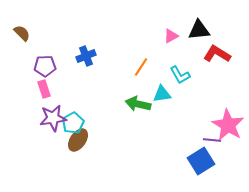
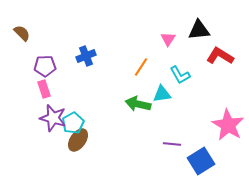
pink triangle: moved 3 px left, 3 px down; rotated 28 degrees counterclockwise
red L-shape: moved 3 px right, 2 px down
purple star: rotated 24 degrees clockwise
purple line: moved 40 px left, 4 px down
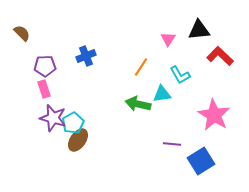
red L-shape: rotated 12 degrees clockwise
pink star: moved 14 px left, 10 px up
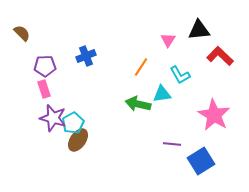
pink triangle: moved 1 px down
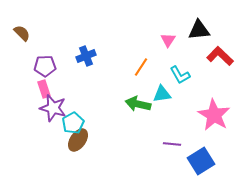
purple star: moved 10 px up
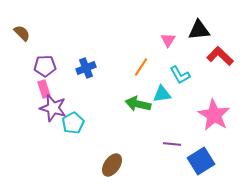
blue cross: moved 12 px down
brown ellipse: moved 34 px right, 25 px down
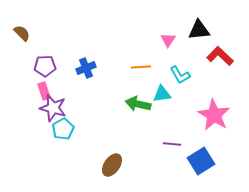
orange line: rotated 54 degrees clockwise
pink rectangle: moved 2 px down
cyan pentagon: moved 10 px left, 6 px down
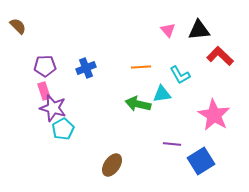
brown semicircle: moved 4 px left, 7 px up
pink triangle: moved 10 px up; rotated 14 degrees counterclockwise
